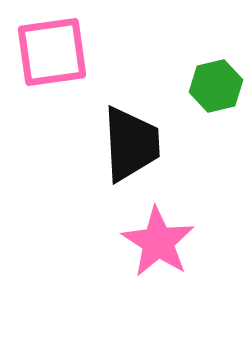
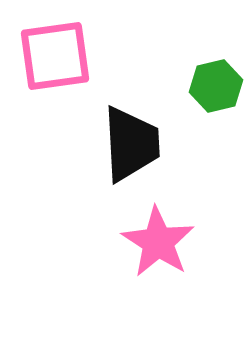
pink square: moved 3 px right, 4 px down
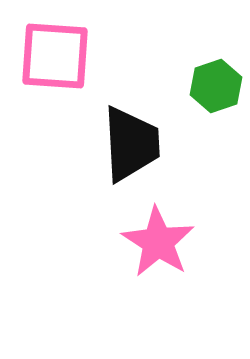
pink square: rotated 12 degrees clockwise
green hexagon: rotated 6 degrees counterclockwise
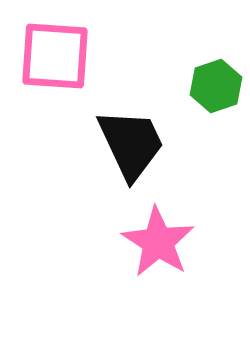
black trapezoid: rotated 22 degrees counterclockwise
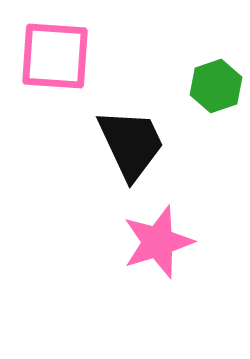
pink star: rotated 22 degrees clockwise
